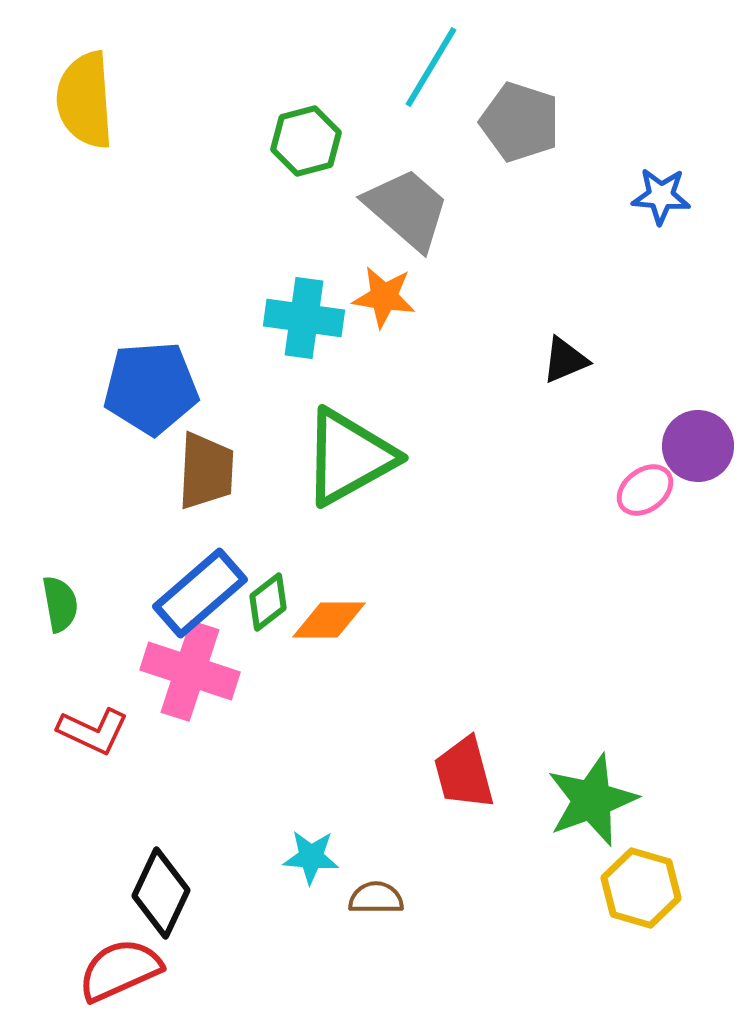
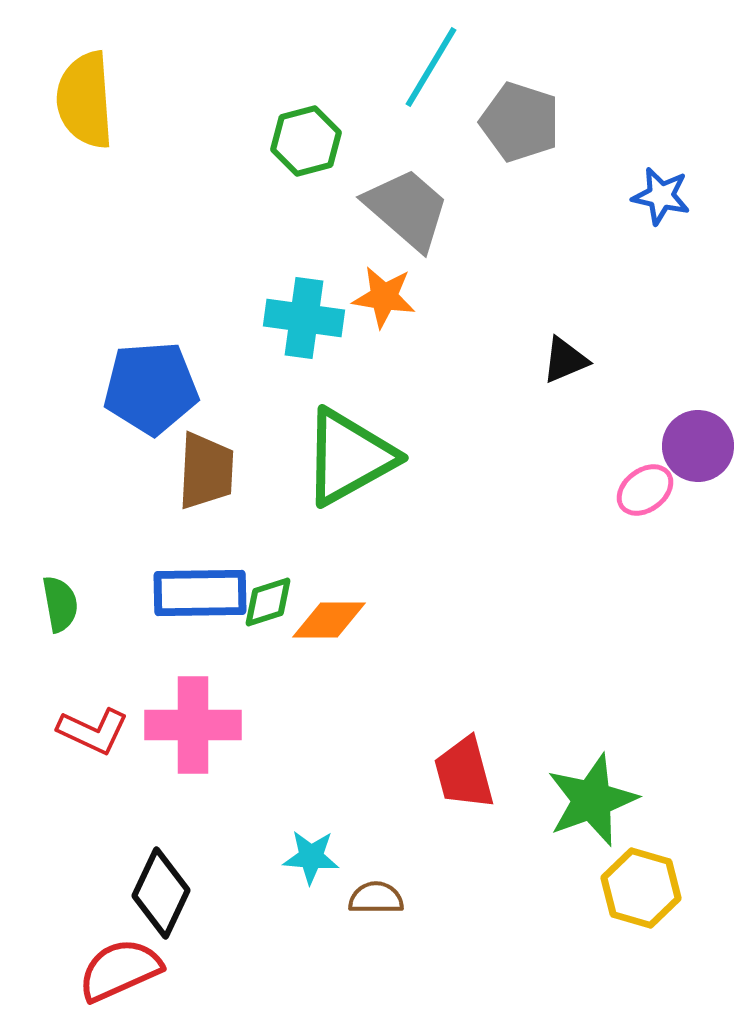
blue star: rotated 8 degrees clockwise
blue rectangle: rotated 40 degrees clockwise
green diamond: rotated 20 degrees clockwise
pink cross: moved 3 px right, 54 px down; rotated 18 degrees counterclockwise
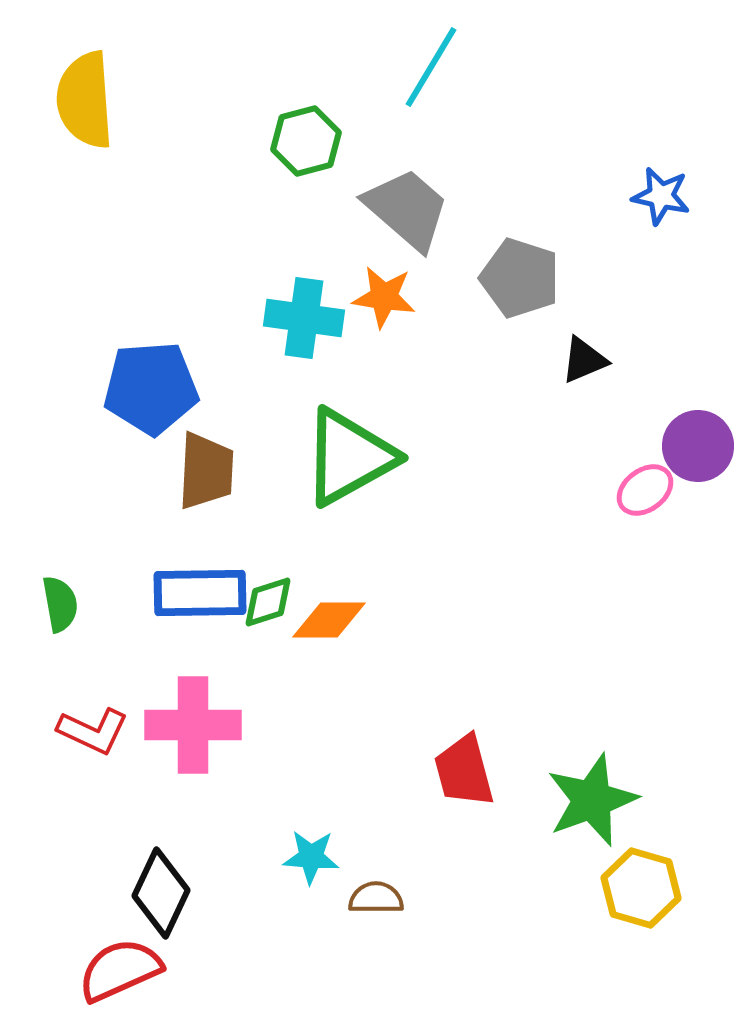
gray pentagon: moved 156 px down
black triangle: moved 19 px right
red trapezoid: moved 2 px up
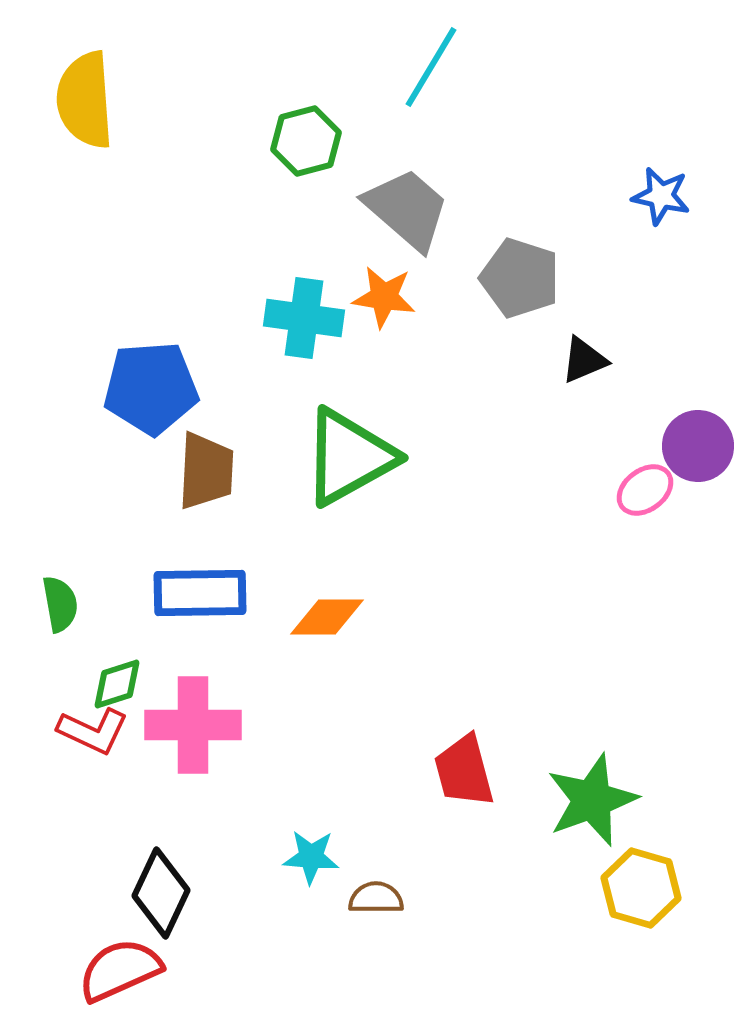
green diamond: moved 151 px left, 82 px down
orange diamond: moved 2 px left, 3 px up
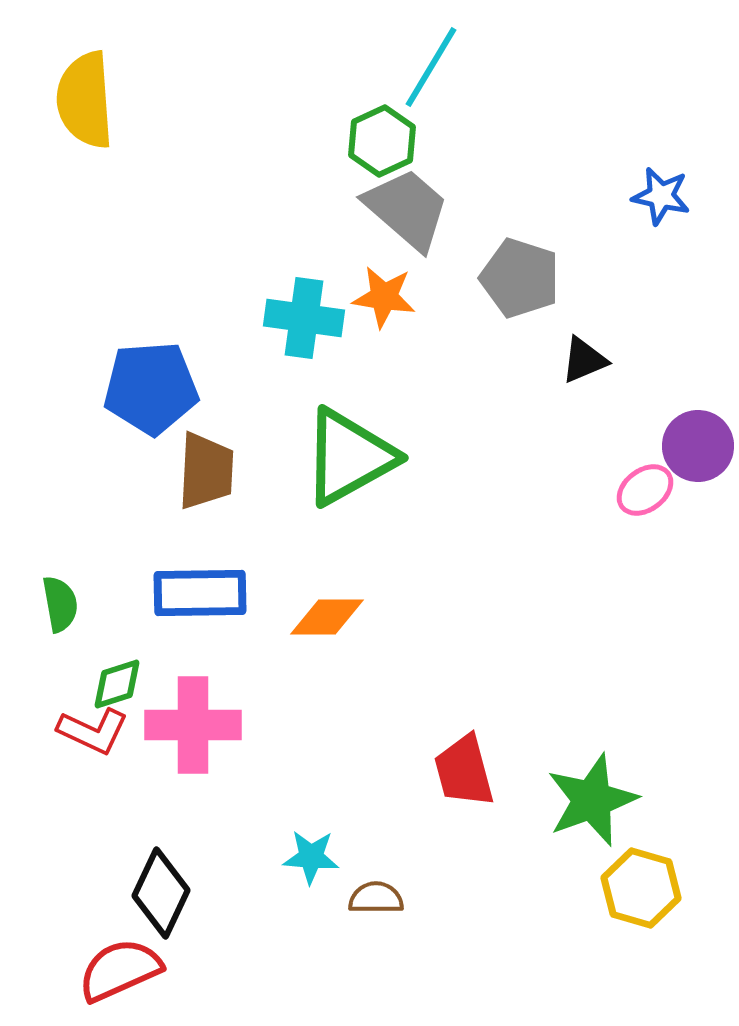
green hexagon: moved 76 px right; rotated 10 degrees counterclockwise
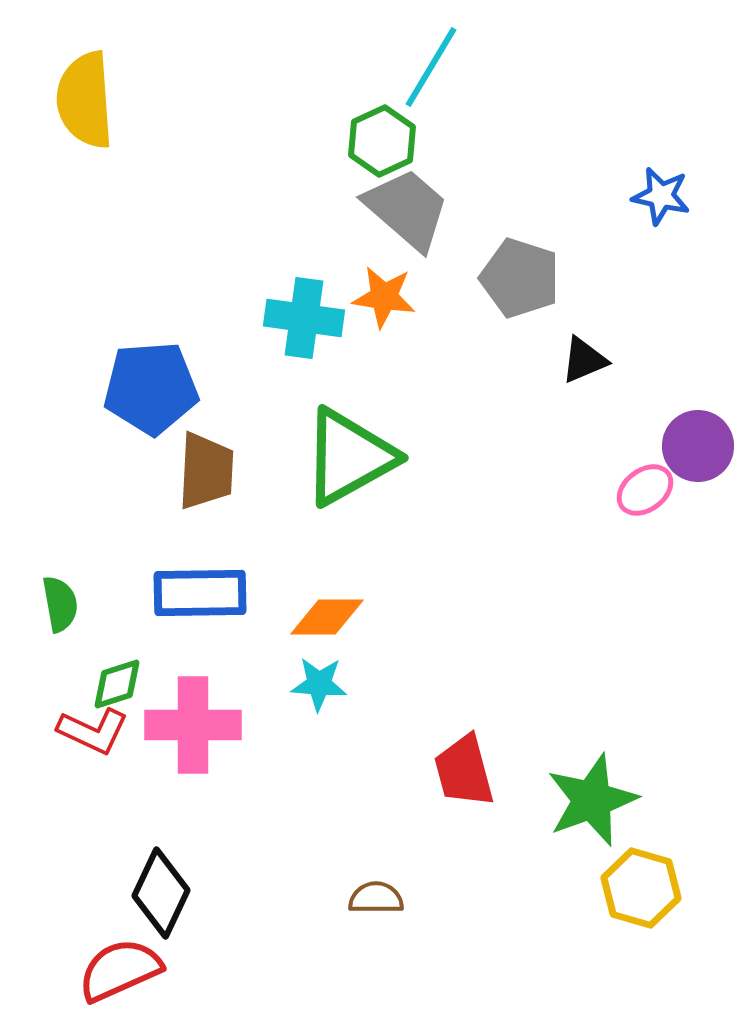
cyan star: moved 8 px right, 173 px up
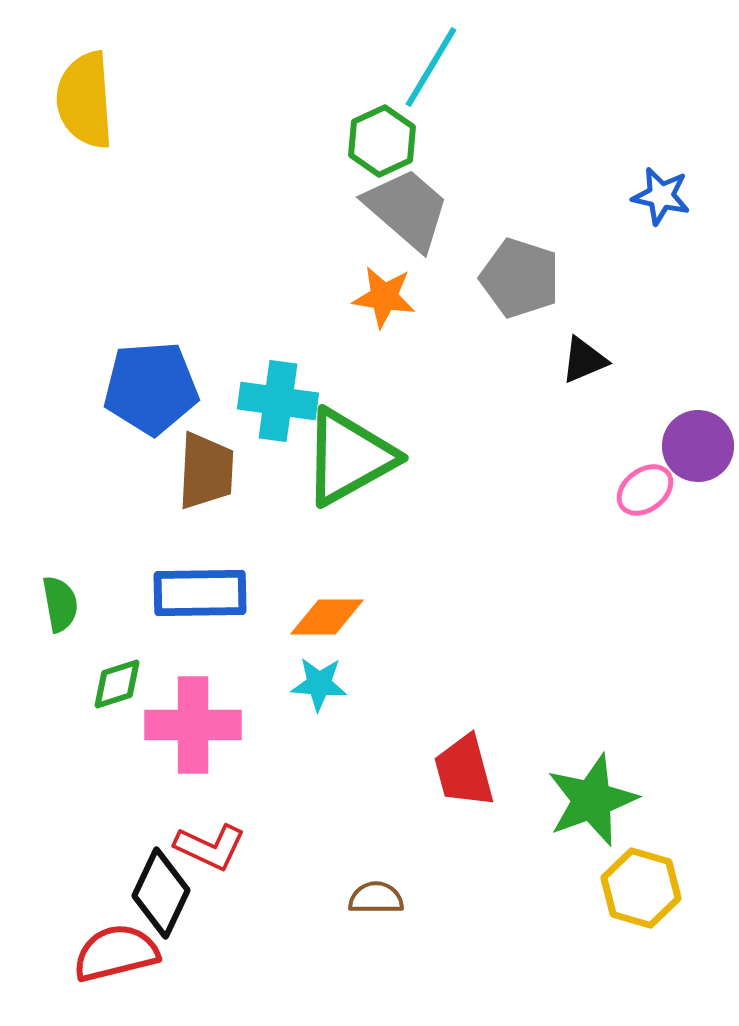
cyan cross: moved 26 px left, 83 px down
red L-shape: moved 117 px right, 116 px down
red semicircle: moved 4 px left, 17 px up; rotated 10 degrees clockwise
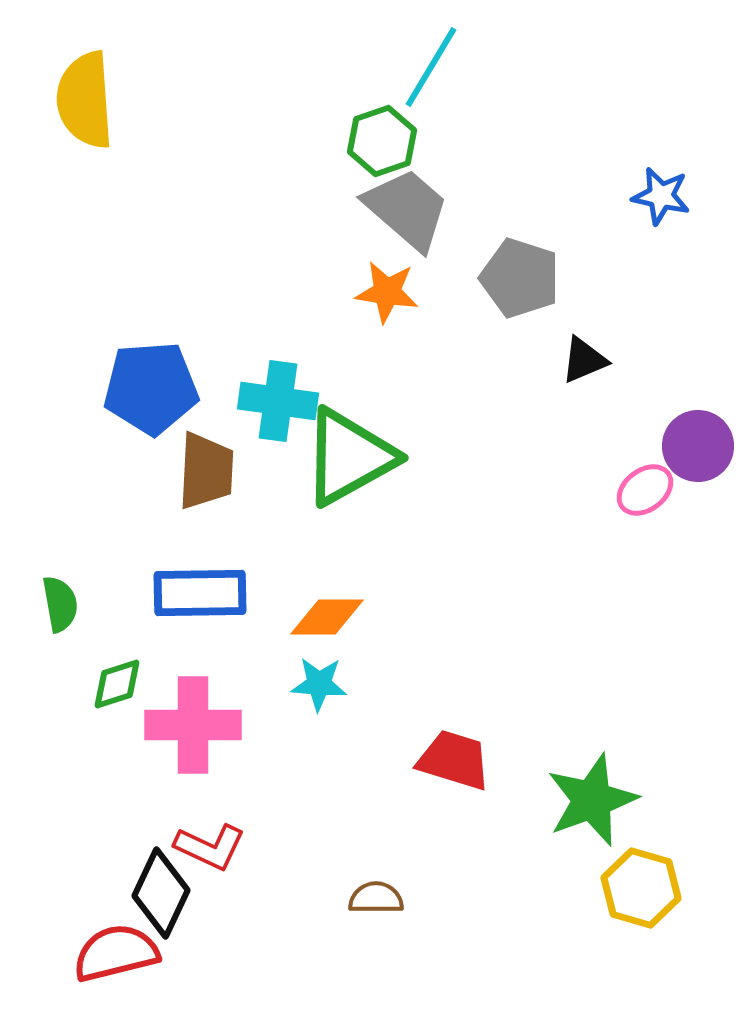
green hexagon: rotated 6 degrees clockwise
orange star: moved 3 px right, 5 px up
red trapezoid: moved 10 px left, 11 px up; rotated 122 degrees clockwise
